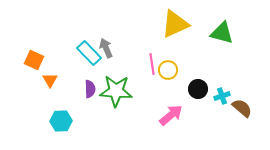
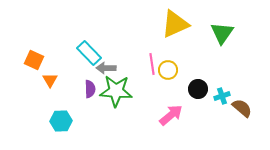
green triangle: rotated 50 degrees clockwise
gray arrow: moved 20 px down; rotated 66 degrees counterclockwise
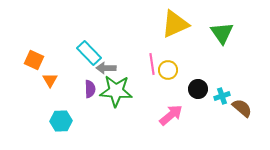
green triangle: rotated 10 degrees counterclockwise
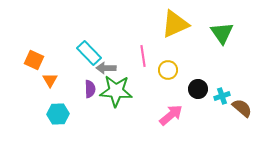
pink line: moved 9 px left, 8 px up
cyan hexagon: moved 3 px left, 7 px up
